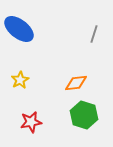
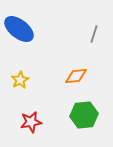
orange diamond: moved 7 px up
green hexagon: rotated 24 degrees counterclockwise
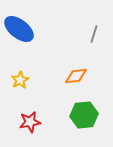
red star: moved 1 px left
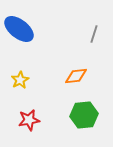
red star: moved 1 px left, 2 px up
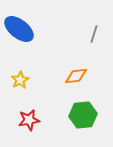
green hexagon: moved 1 px left
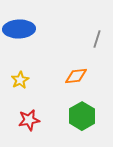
blue ellipse: rotated 40 degrees counterclockwise
gray line: moved 3 px right, 5 px down
green hexagon: moved 1 px left, 1 px down; rotated 24 degrees counterclockwise
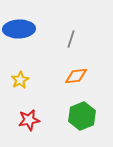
gray line: moved 26 px left
green hexagon: rotated 8 degrees clockwise
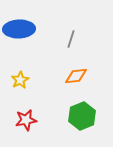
red star: moved 3 px left
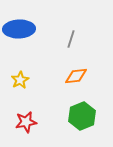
red star: moved 2 px down
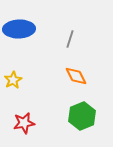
gray line: moved 1 px left
orange diamond: rotated 70 degrees clockwise
yellow star: moved 7 px left
red star: moved 2 px left, 1 px down
